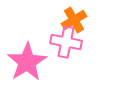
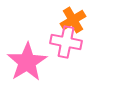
orange cross: moved 1 px left
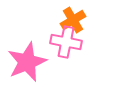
pink star: rotated 9 degrees clockwise
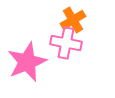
pink cross: moved 1 px down
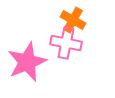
orange cross: rotated 30 degrees counterclockwise
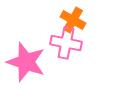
pink star: moved 1 px left; rotated 30 degrees counterclockwise
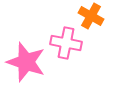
orange cross: moved 18 px right, 4 px up
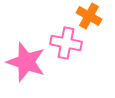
orange cross: moved 2 px left
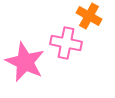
pink star: moved 1 px left; rotated 6 degrees clockwise
